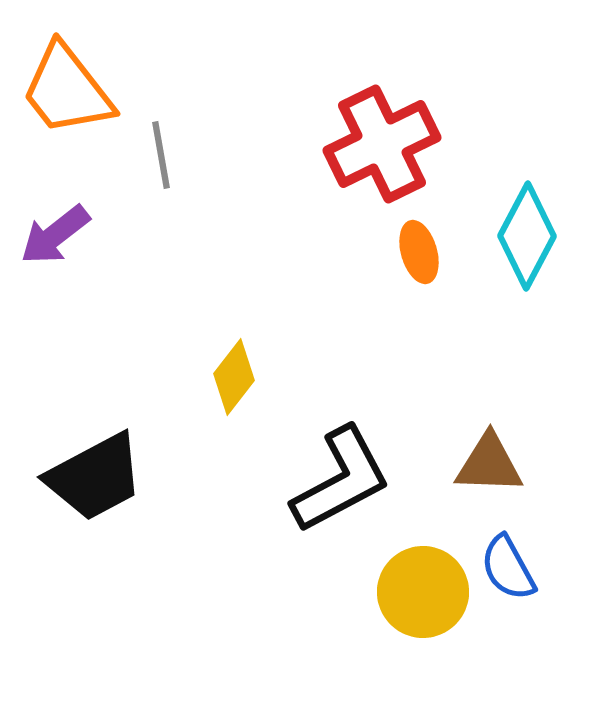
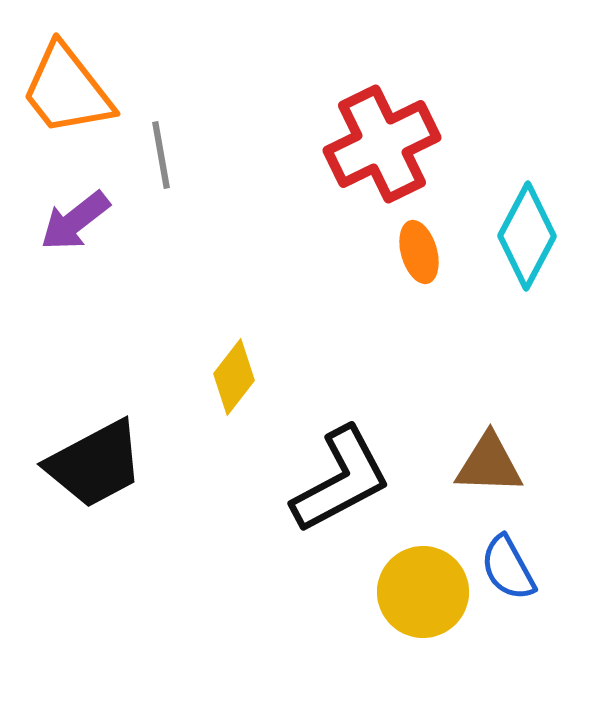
purple arrow: moved 20 px right, 14 px up
black trapezoid: moved 13 px up
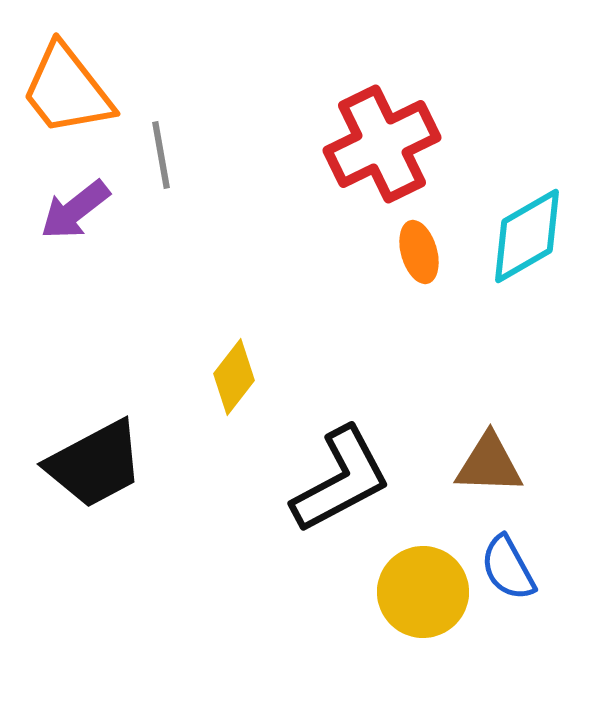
purple arrow: moved 11 px up
cyan diamond: rotated 32 degrees clockwise
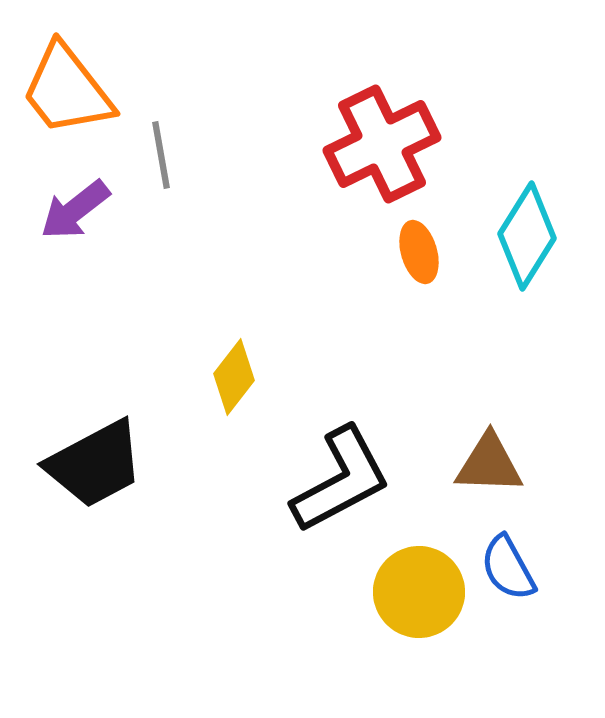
cyan diamond: rotated 28 degrees counterclockwise
yellow circle: moved 4 px left
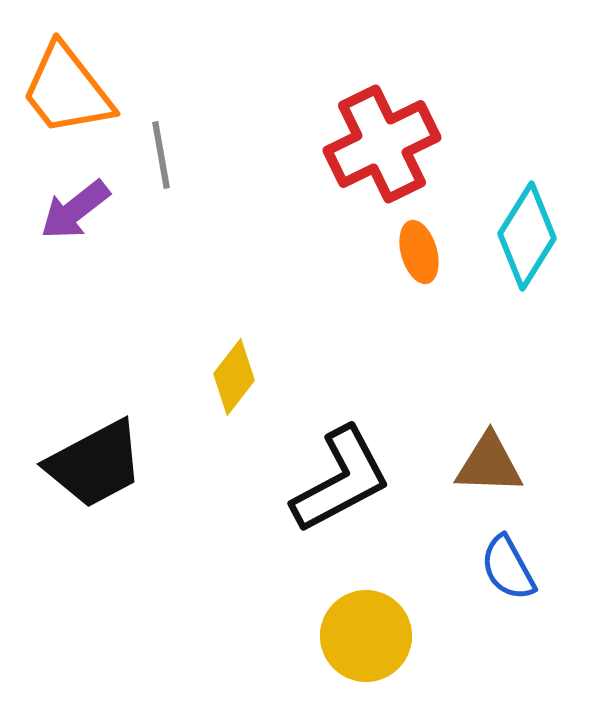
yellow circle: moved 53 px left, 44 px down
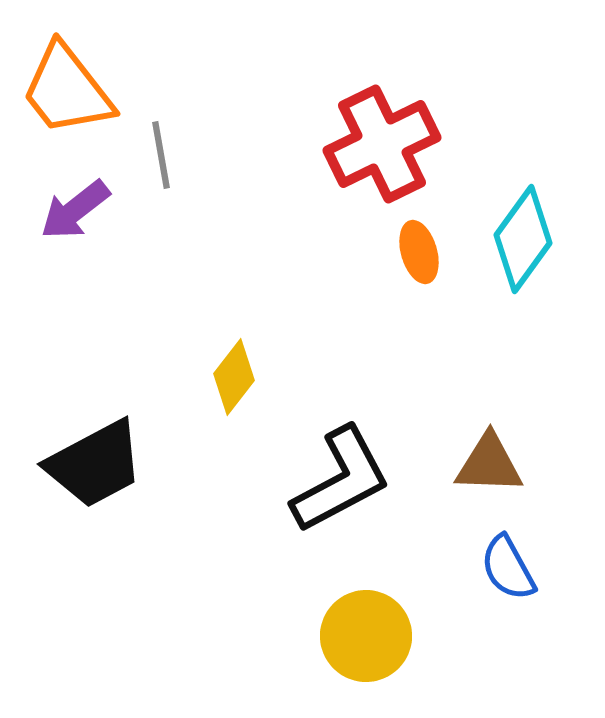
cyan diamond: moved 4 px left, 3 px down; rotated 4 degrees clockwise
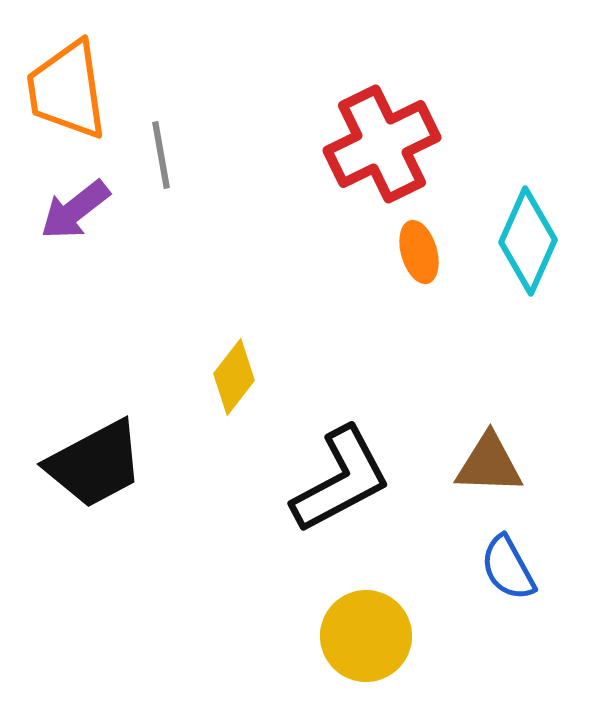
orange trapezoid: rotated 30 degrees clockwise
cyan diamond: moved 5 px right, 2 px down; rotated 12 degrees counterclockwise
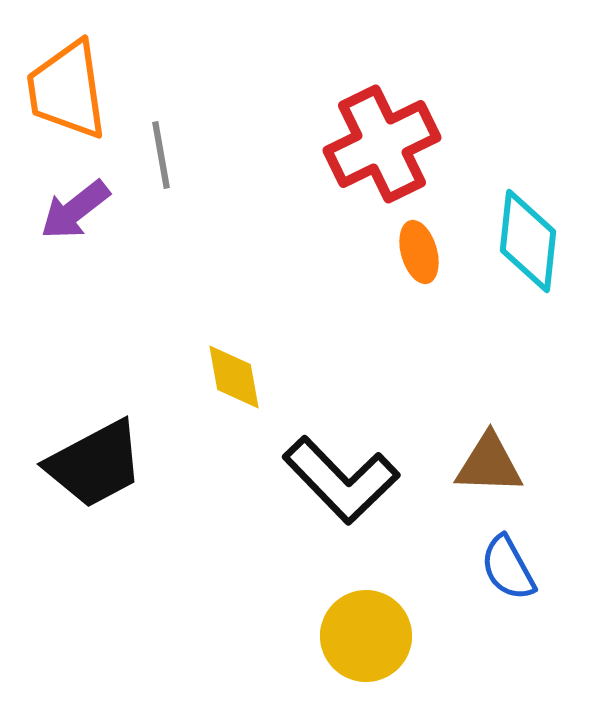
cyan diamond: rotated 18 degrees counterclockwise
yellow diamond: rotated 48 degrees counterclockwise
black L-shape: rotated 74 degrees clockwise
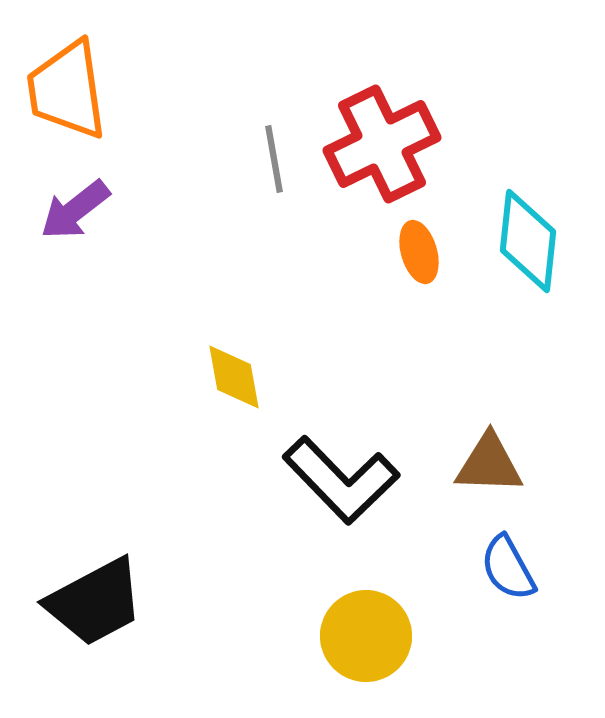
gray line: moved 113 px right, 4 px down
black trapezoid: moved 138 px down
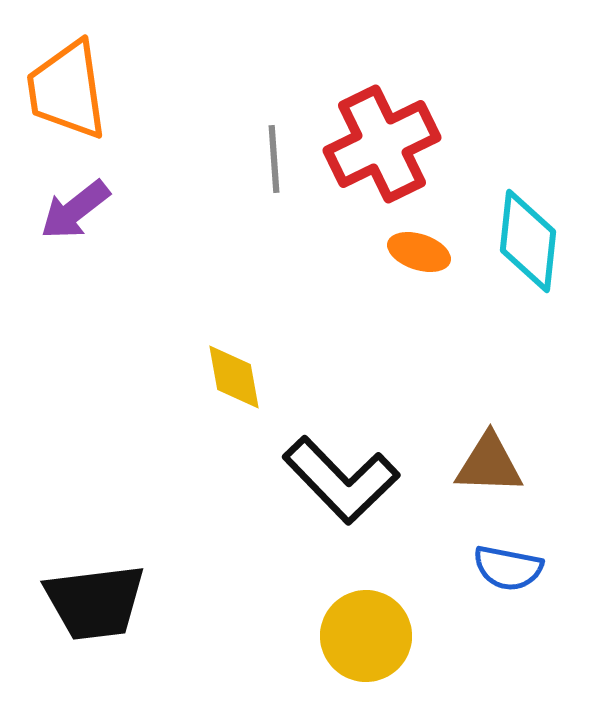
gray line: rotated 6 degrees clockwise
orange ellipse: rotated 56 degrees counterclockwise
blue semicircle: rotated 50 degrees counterclockwise
black trapezoid: rotated 21 degrees clockwise
